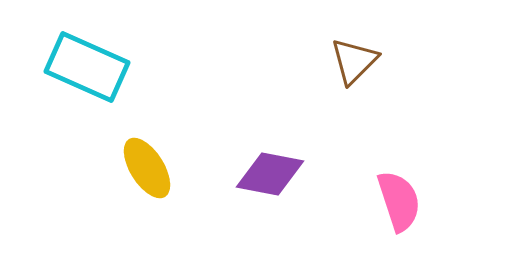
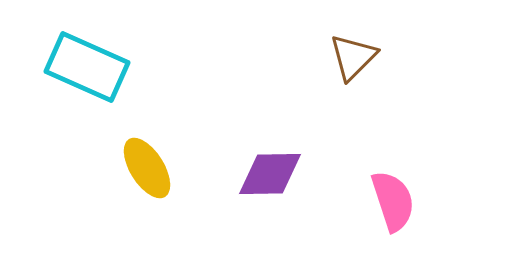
brown triangle: moved 1 px left, 4 px up
purple diamond: rotated 12 degrees counterclockwise
pink semicircle: moved 6 px left
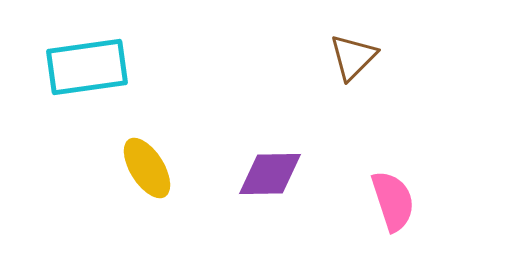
cyan rectangle: rotated 32 degrees counterclockwise
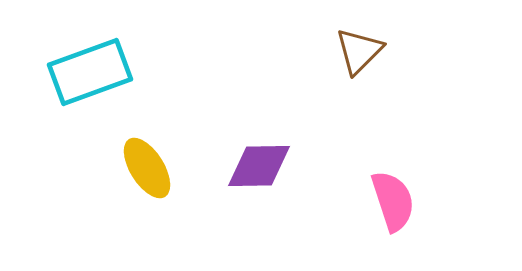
brown triangle: moved 6 px right, 6 px up
cyan rectangle: moved 3 px right, 5 px down; rotated 12 degrees counterclockwise
purple diamond: moved 11 px left, 8 px up
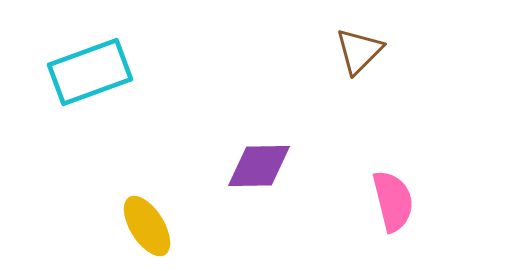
yellow ellipse: moved 58 px down
pink semicircle: rotated 4 degrees clockwise
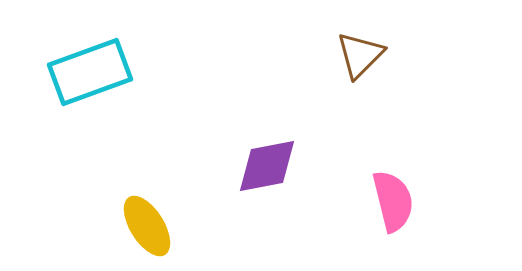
brown triangle: moved 1 px right, 4 px down
purple diamond: moved 8 px right; rotated 10 degrees counterclockwise
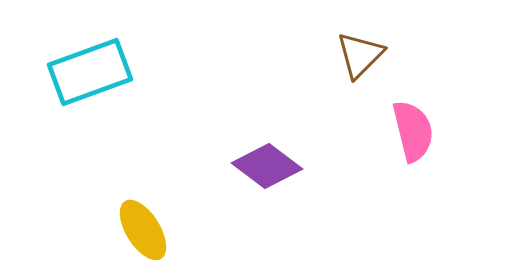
purple diamond: rotated 48 degrees clockwise
pink semicircle: moved 20 px right, 70 px up
yellow ellipse: moved 4 px left, 4 px down
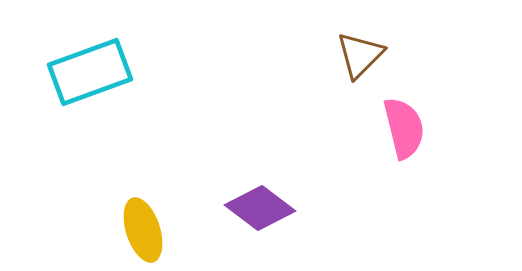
pink semicircle: moved 9 px left, 3 px up
purple diamond: moved 7 px left, 42 px down
yellow ellipse: rotated 14 degrees clockwise
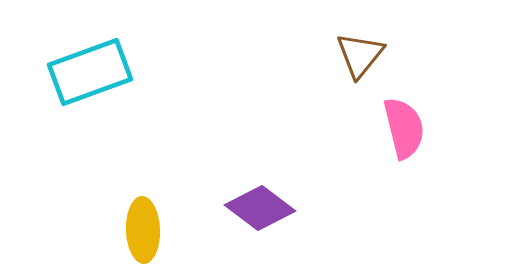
brown triangle: rotated 6 degrees counterclockwise
yellow ellipse: rotated 16 degrees clockwise
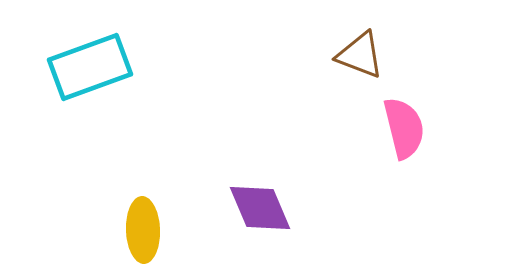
brown triangle: rotated 48 degrees counterclockwise
cyan rectangle: moved 5 px up
purple diamond: rotated 30 degrees clockwise
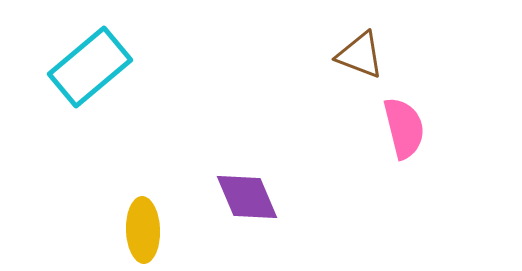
cyan rectangle: rotated 20 degrees counterclockwise
purple diamond: moved 13 px left, 11 px up
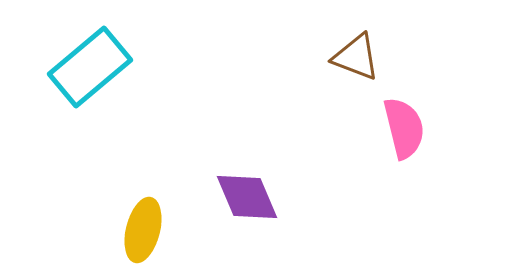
brown triangle: moved 4 px left, 2 px down
yellow ellipse: rotated 16 degrees clockwise
